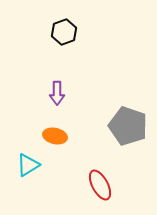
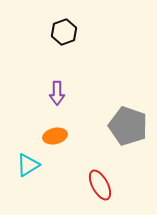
orange ellipse: rotated 25 degrees counterclockwise
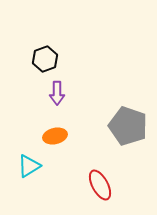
black hexagon: moved 19 px left, 27 px down
cyan triangle: moved 1 px right, 1 px down
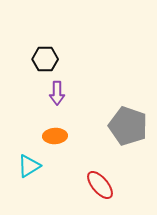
black hexagon: rotated 20 degrees clockwise
orange ellipse: rotated 10 degrees clockwise
red ellipse: rotated 12 degrees counterclockwise
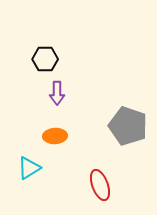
cyan triangle: moved 2 px down
red ellipse: rotated 20 degrees clockwise
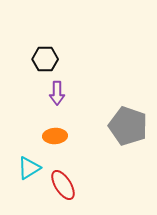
red ellipse: moved 37 px left; rotated 12 degrees counterclockwise
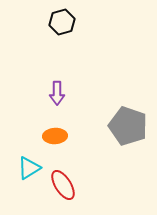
black hexagon: moved 17 px right, 37 px up; rotated 15 degrees counterclockwise
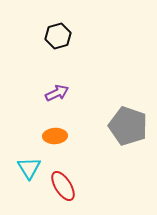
black hexagon: moved 4 px left, 14 px down
purple arrow: rotated 115 degrees counterclockwise
cyan triangle: rotated 30 degrees counterclockwise
red ellipse: moved 1 px down
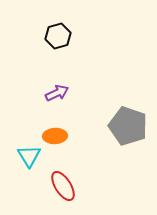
cyan triangle: moved 12 px up
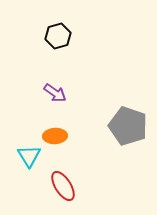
purple arrow: moved 2 px left; rotated 60 degrees clockwise
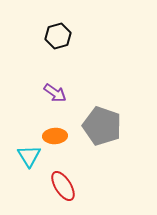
gray pentagon: moved 26 px left
